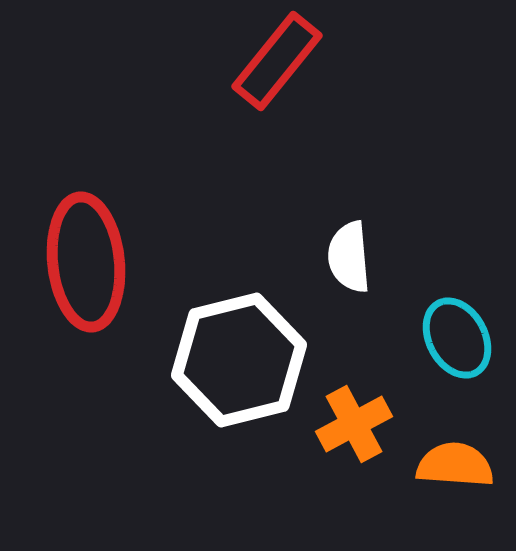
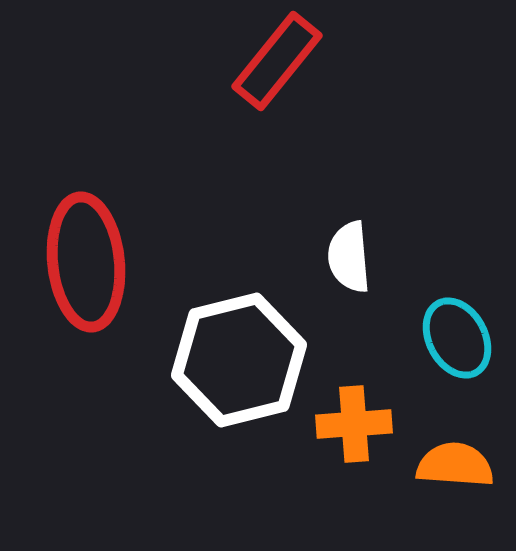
orange cross: rotated 24 degrees clockwise
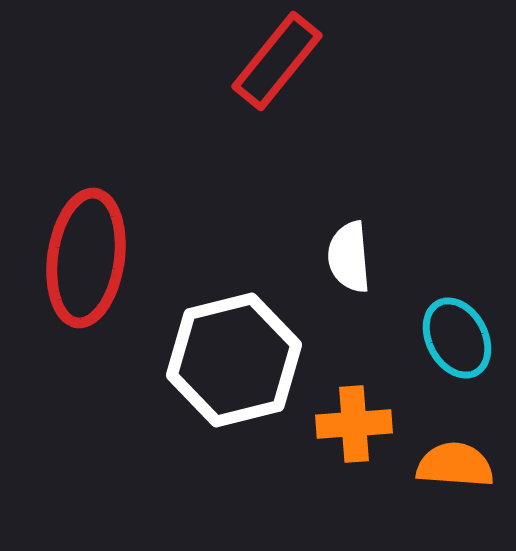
red ellipse: moved 4 px up; rotated 14 degrees clockwise
white hexagon: moved 5 px left
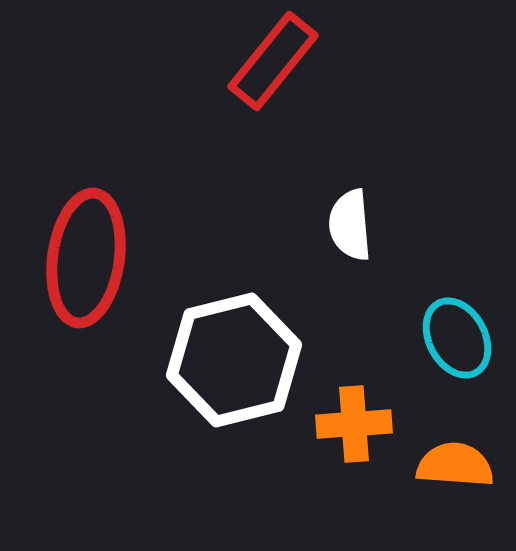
red rectangle: moved 4 px left
white semicircle: moved 1 px right, 32 px up
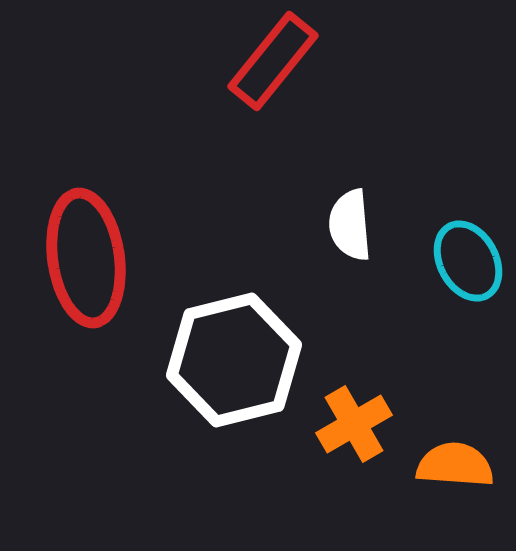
red ellipse: rotated 16 degrees counterclockwise
cyan ellipse: moved 11 px right, 77 px up
orange cross: rotated 26 degrees counterclockwise
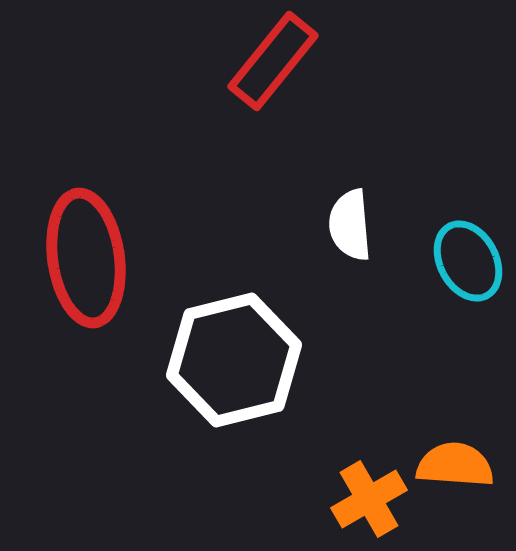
orange cross: moved 15 px right, 75 px down
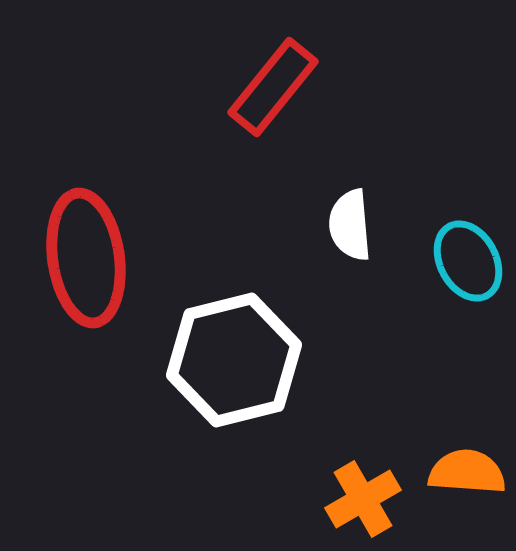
red rectangle: moved 26 px down
orange semicircle: moved 12 px right, 7 px down
orange cross: moved 6 px left
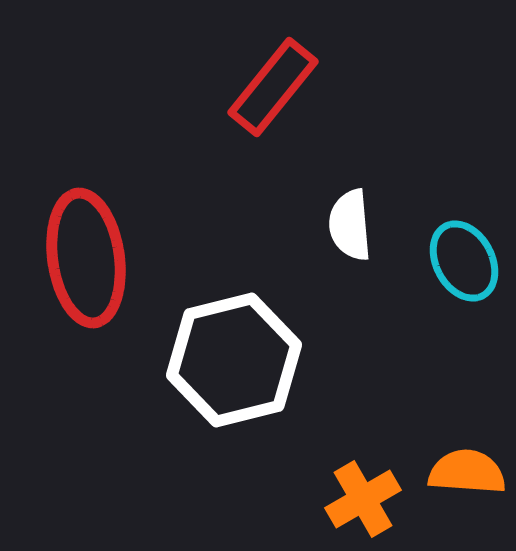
cyan ellipse: moved 4 px left
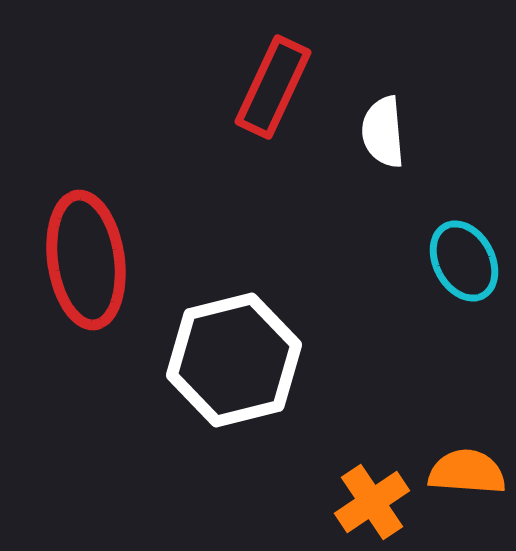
red rectangle: rotated 14 degrees counterclockwise
white semicircle: moved 33 px right, 93 px up
red ellipse: moved 2 px down
orange cross: moved 9 px right, 3 px down; rotated 4 degrees counterclockwise
